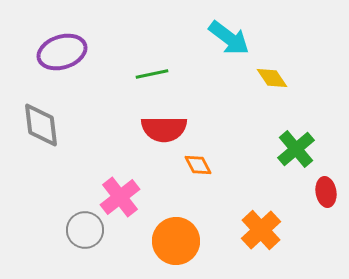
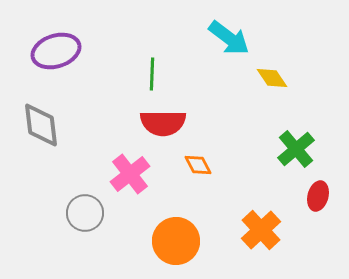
purple ellipse: moved 6 px left, 1 px up
green line: rotated 76 degrees counterclockwise
red semicircle: moved 1 px left, 6 px up
red ellipse: moved 8 px left, 4 px down; rotated 24 degrees clockwise
pink cross: moved 10 px right, 23 px up
gray circle: moved 17 px up
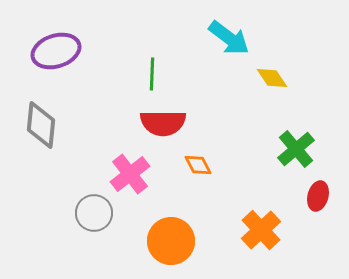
gray diamond: rotated 12 degrees clockwise
gray circle: moved 9 px right
orange circle: moved 5 px left
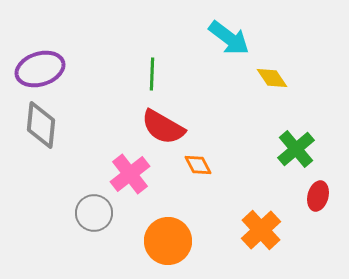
purple ellipse: moved 16 px left, 18 px down
red semicircle: moved 4 px down; rotated 30 degrees clockwise
orange circle: moved 3 px left
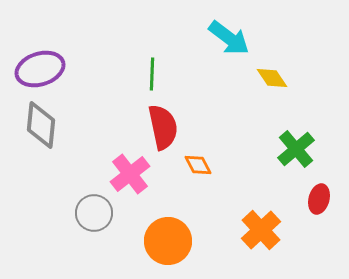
red semicircle: rotated 132 degrees counterclockwise
red ellipse: moved 1 px right, 3 px down
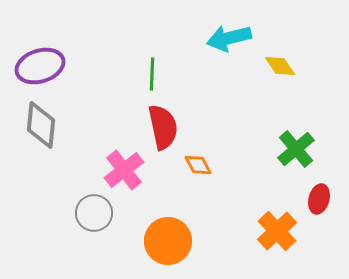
cyan arrow: rotated 129 degrees clockwise
purple ellipse: moved 3 px up
yellow diamond: moved 8 px right, 12 px up
pink cross: moved 6 px left, 4 px up
orange cross: moved 16 px right, 1 px down
